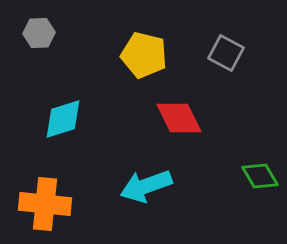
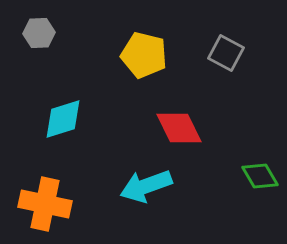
red diamond: moved 10 px down
orange cross: rotated 6 degrees clockwise
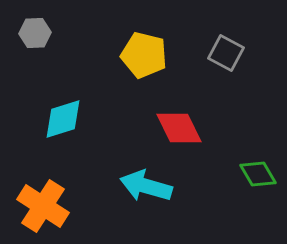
gray hexagon: moved 4 px left
green diamond: moved 2 px left, 2 px up
cyan arrow: rotated 36 degrees clockwise
orange cross: moved 2 px left, 2 px down; rotated 21 degrees clockwise
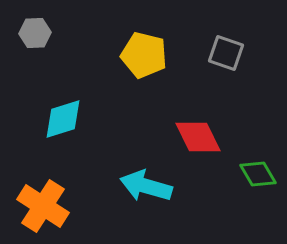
gray square: rotated 9 degrees counterclockwise
red diamond: moved 19 px right, 9 px down
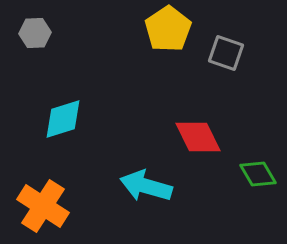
yellow pentagon: moved 24 px right, 26 px up; rotated 24 degrees clockwise
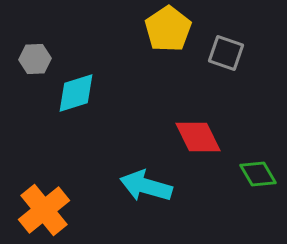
gray hexagon: moved 26 px down
cyan diamond: moved 13 px right, 26 px up
orange cross: moved 1 px right, 4 px down; rotated 18 degrees clockwise
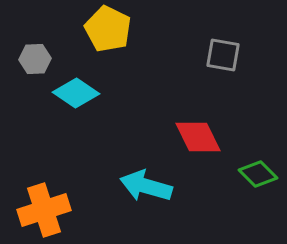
yellow pentagon: moved 60 px left; rotated 12 degrees counterclockwise
gray square: moved 3 px left, 2 px down; rotated 9 degrees counterclockwise
cyan diamond: rotated 51 degrees clockwise
green diamond: rotated 15 degrees counterclockwise
orange cross: rotated 21 degrees clockwise
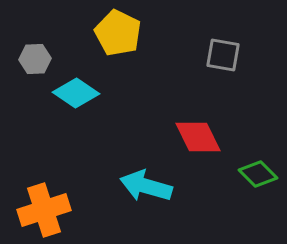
yellow pentagon: moved 10 px right, 4 px down
